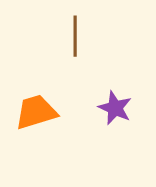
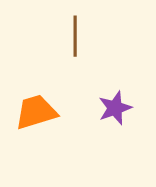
purple star: rotated 28 degrees clockwise
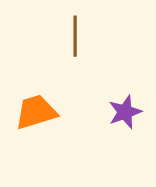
purple star: moved 10 px right, 4 px down
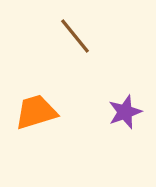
brown line: rotated 39 degrees counterclockwise
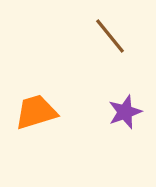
brown line: moved 35 px right
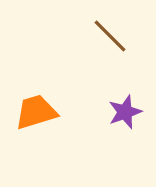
brown line: rotated 6 degrees counterclockwise
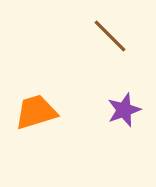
purple star: moved 1 px left, 2 px up
